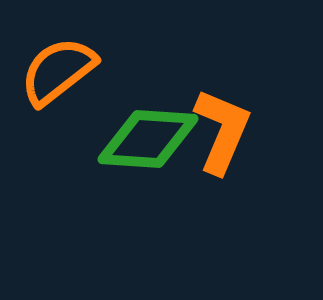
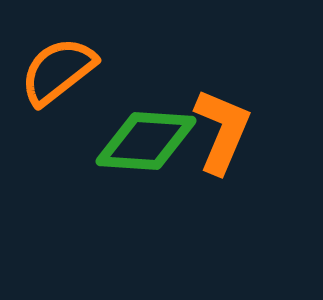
green diamond: moved 2 px left, 2 px down
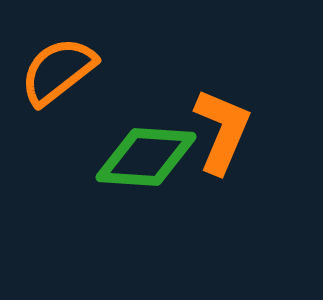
green diamond: moved 16 px down
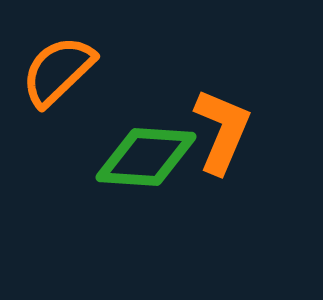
orange semicircle: rotated 6 degrees counterclockwise
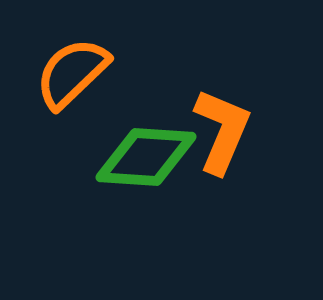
orange semicircle: moved 14 px right, 2 px down
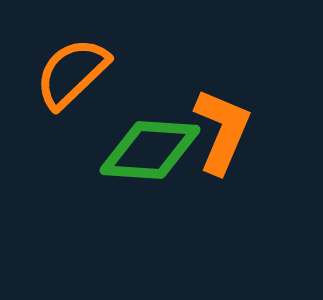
green diamond: moved 4 px right, 7 px up
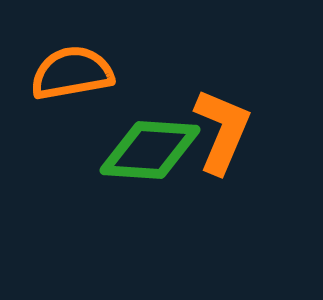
orange semicircle: rotated 34 degrees clockwise
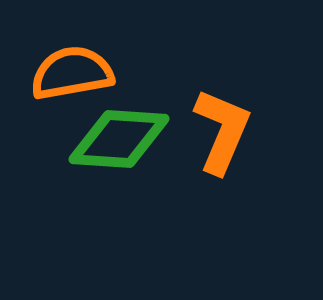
green diamond: moved 31 px left, 11 px up
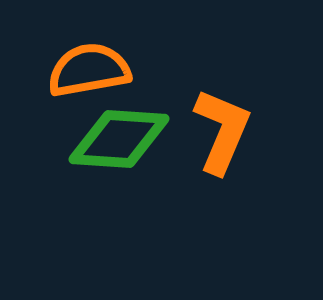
orange semicircle: moved 17 px right, 3 px up
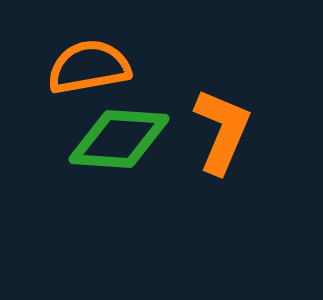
orange semicircle: moved 3 px up
